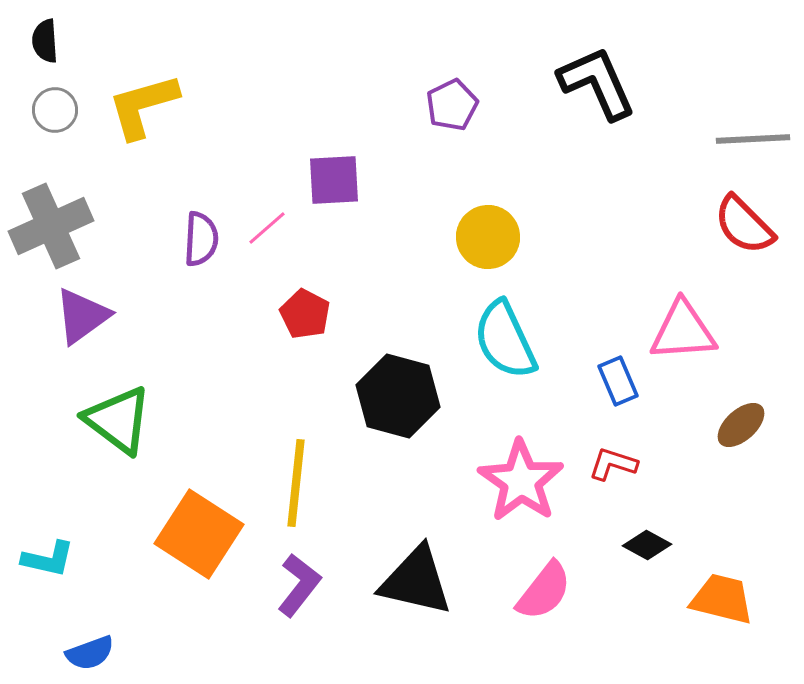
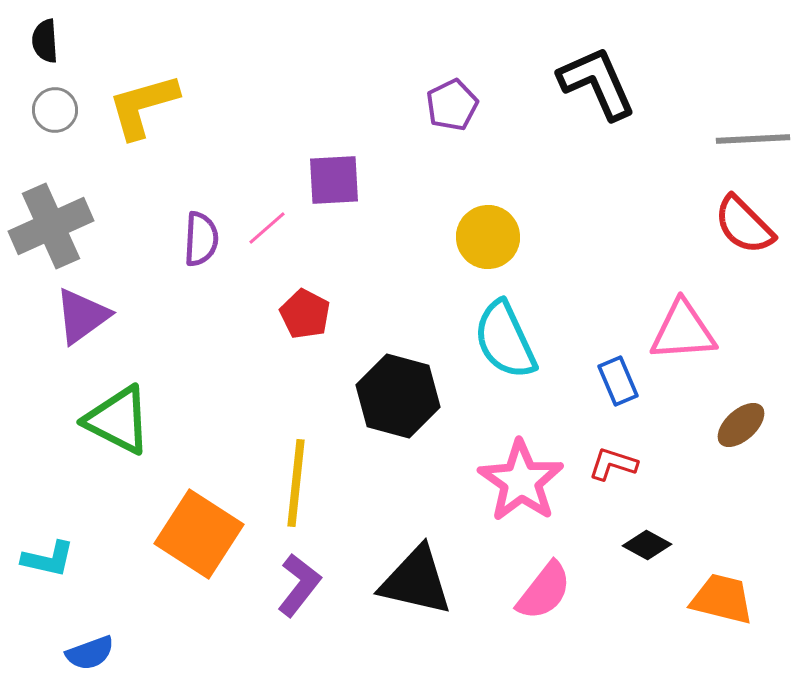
green triangle: rotated 10 degrees counterclockwise
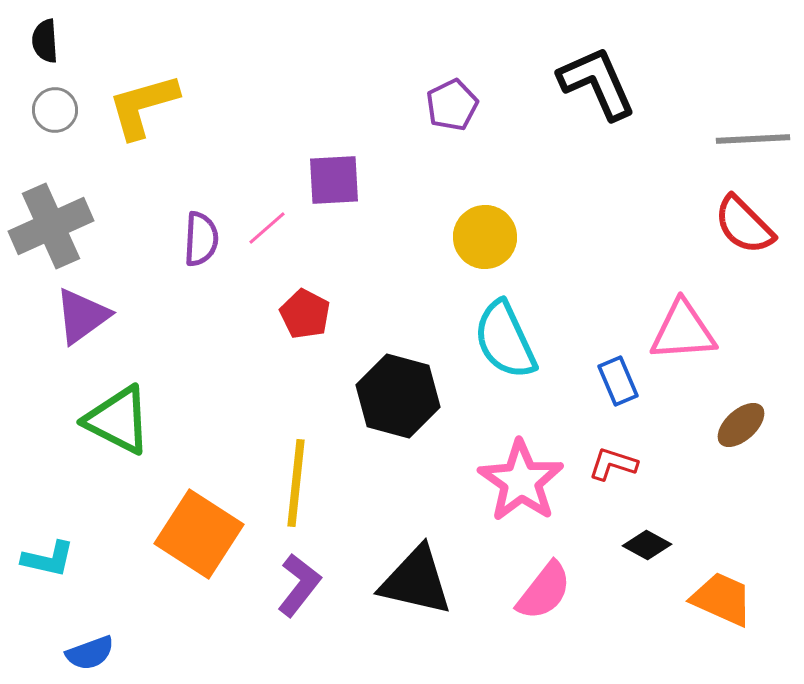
yellow circle: moved 3 px left
orange trapezoid: rotated 10 degrees clockwise
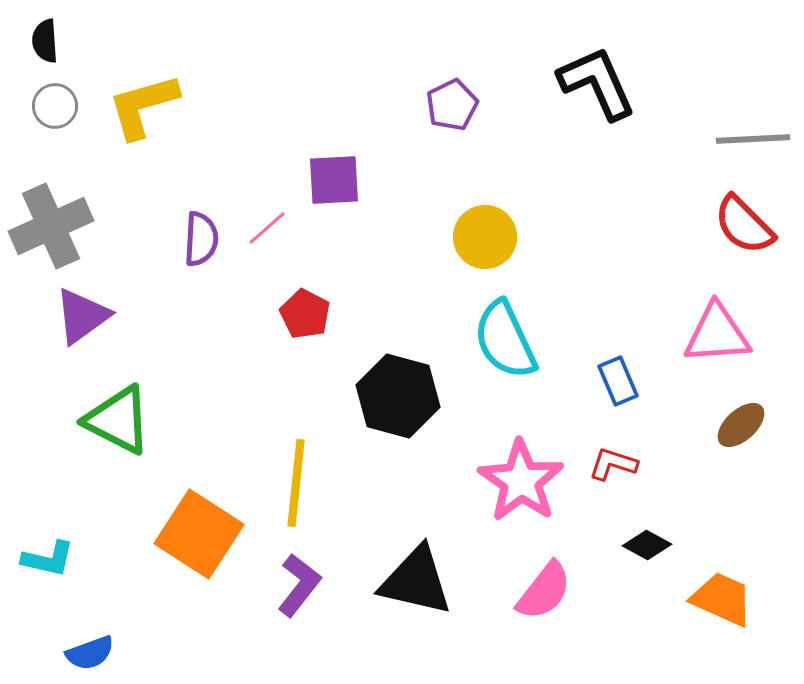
gray circle: moved 4 px up
pink triangle: moved 34 px right, 3 px down
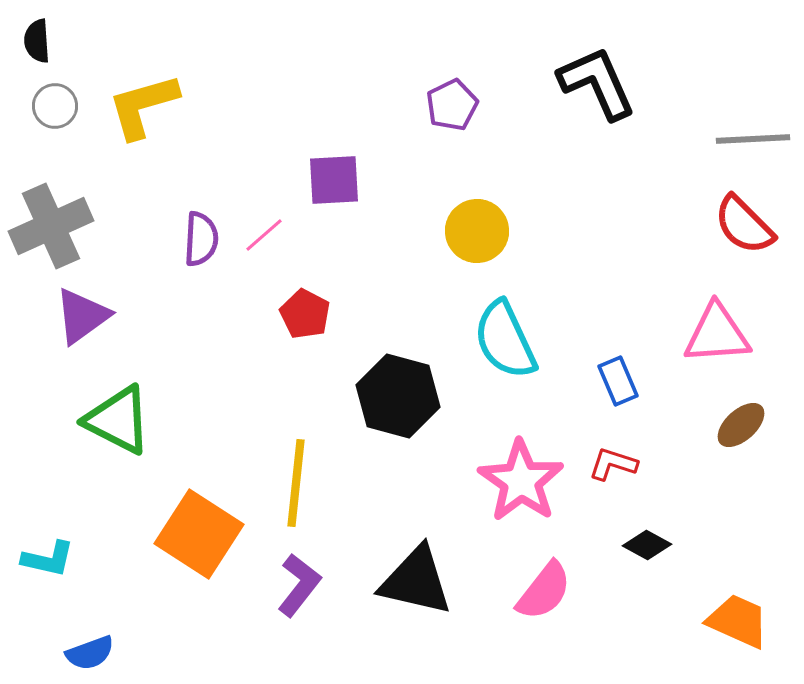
black semicircle: moved 8 px left
pink line: moved 3 px left, 7 px down
yellow circle: moved 8 px left, 6 px up
orange trapezoid: moved 16 px right, 22 px down
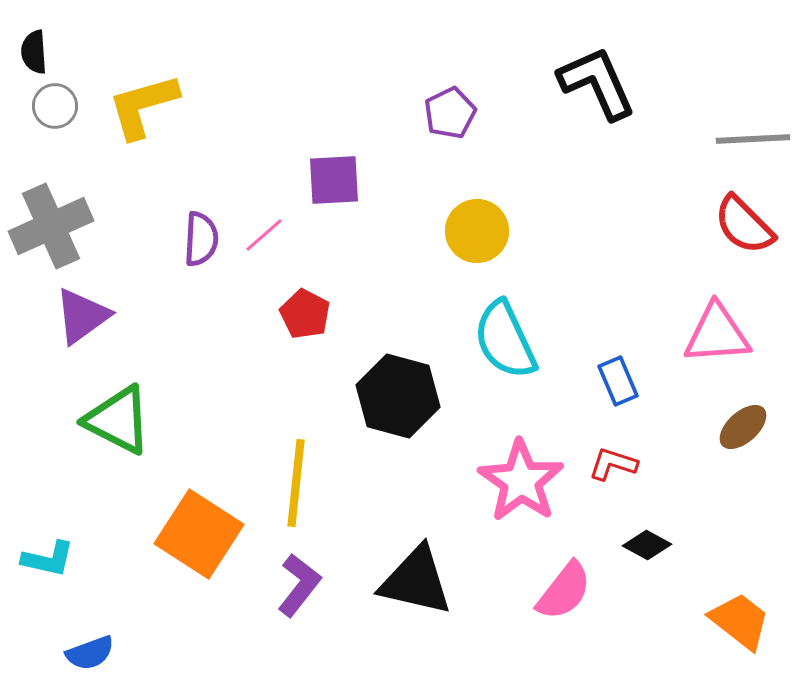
black semicircle: moved 3 px left, 11 px down
purple pentagon: moved 2 px left, 8 px down
brown ellipse: moved 2 px right, 2 px down
pink semicircle: moved 20 px right
orange trapezoid: moved 2 px right; rotated 14 degrees clockwise
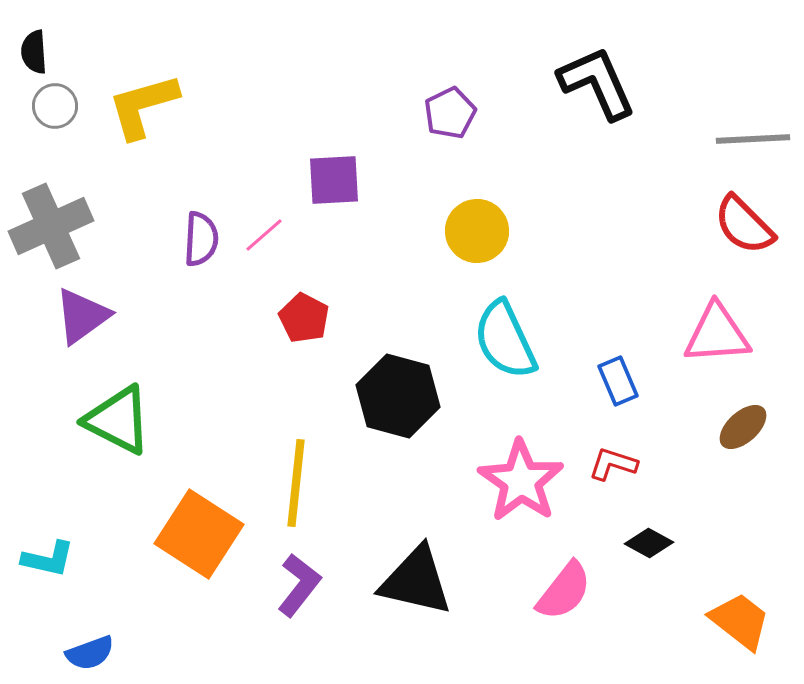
red pentagon: moved 1 px left, 4 px down
black diamond: moved 2 px right, 2 px up
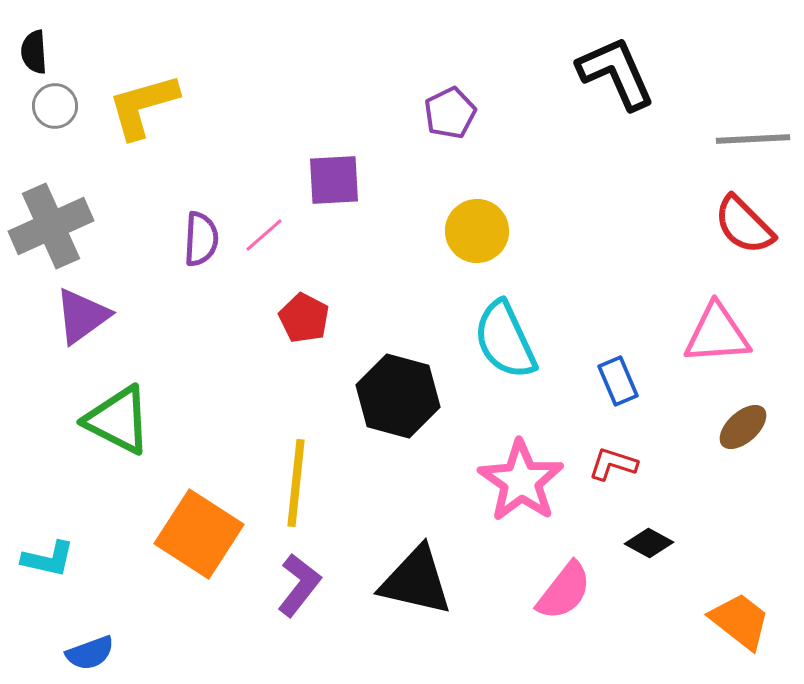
black L-shape: moved 19 px right, 10 px up
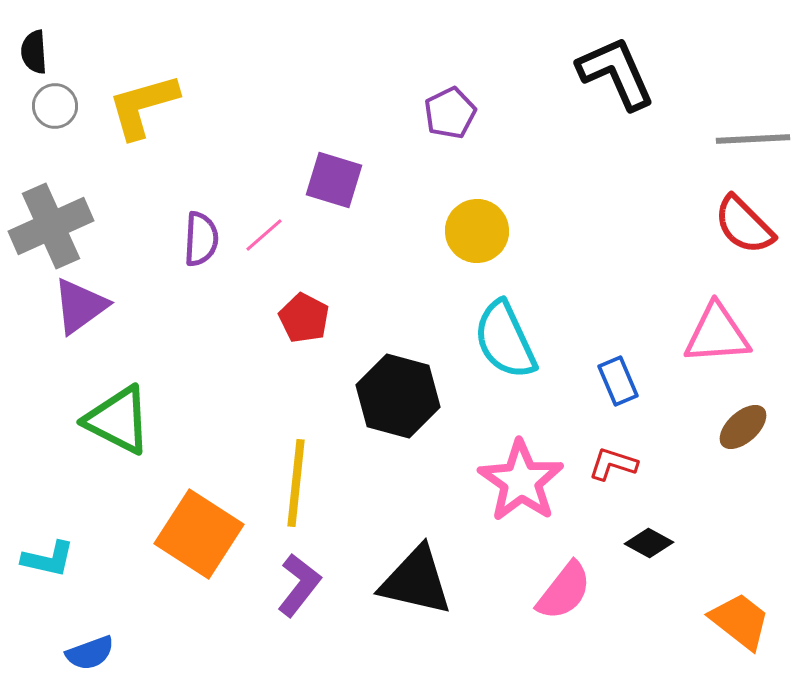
purple square: rotated 20 degrees clockwise
purple triangle: moved 2 px left, 10 px up
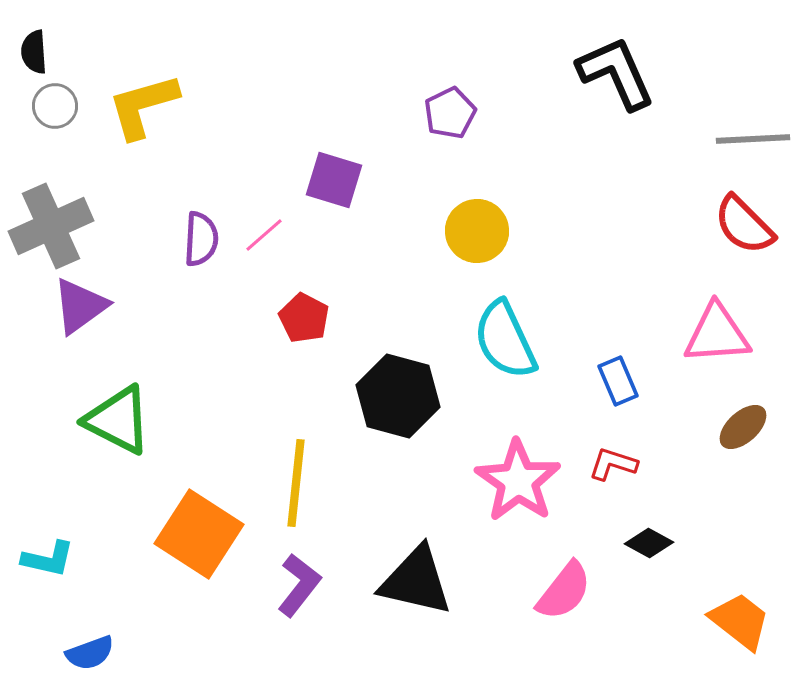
pink star: moved 3 px left
